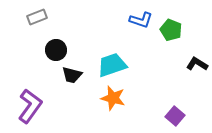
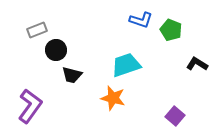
gray rectangle: moved 13 px down
cyan trapezoid: moved 14 px right
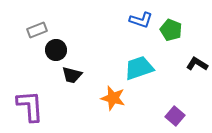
cyan trapezoid: moved 13 px right, 3 px down
purple L-shape: rotated 40 degrees counterclockwise
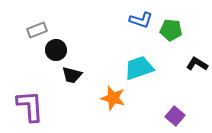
green pentagon: rotated 15 degrees counterclockwise
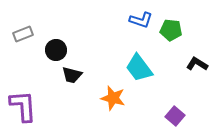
gray rectangle: moved 14 px left, 4 px down
cyan trapezoid: rotated 108 degrees counterclockwise
purple L-shape: moved 7 px left
